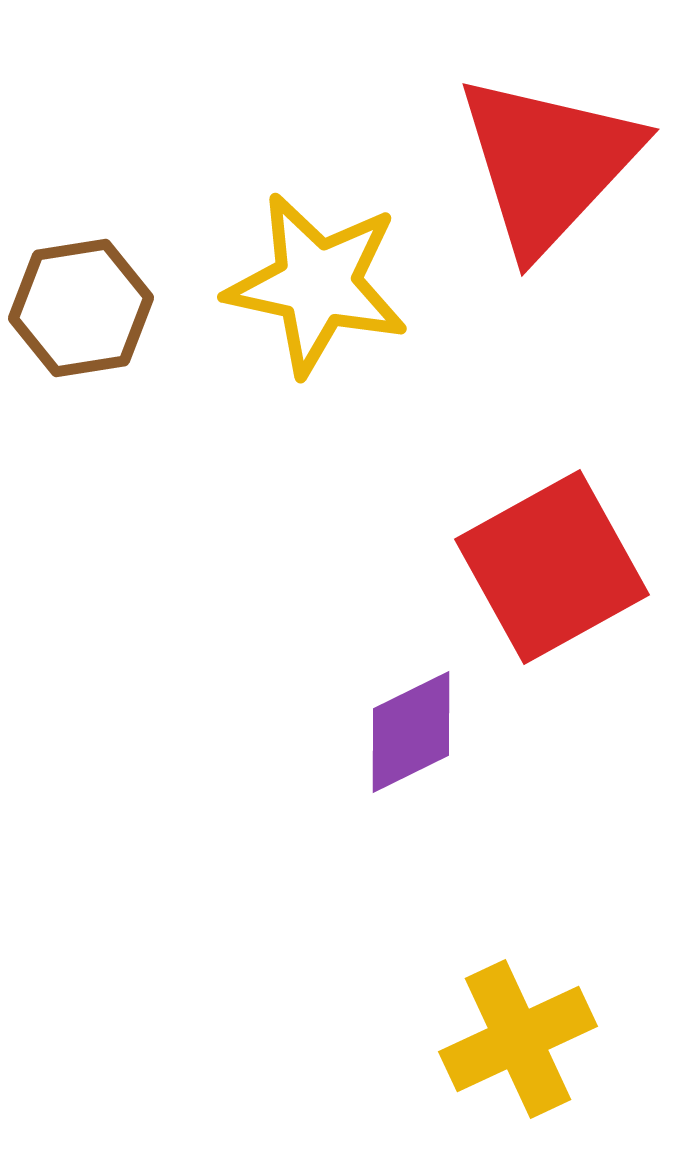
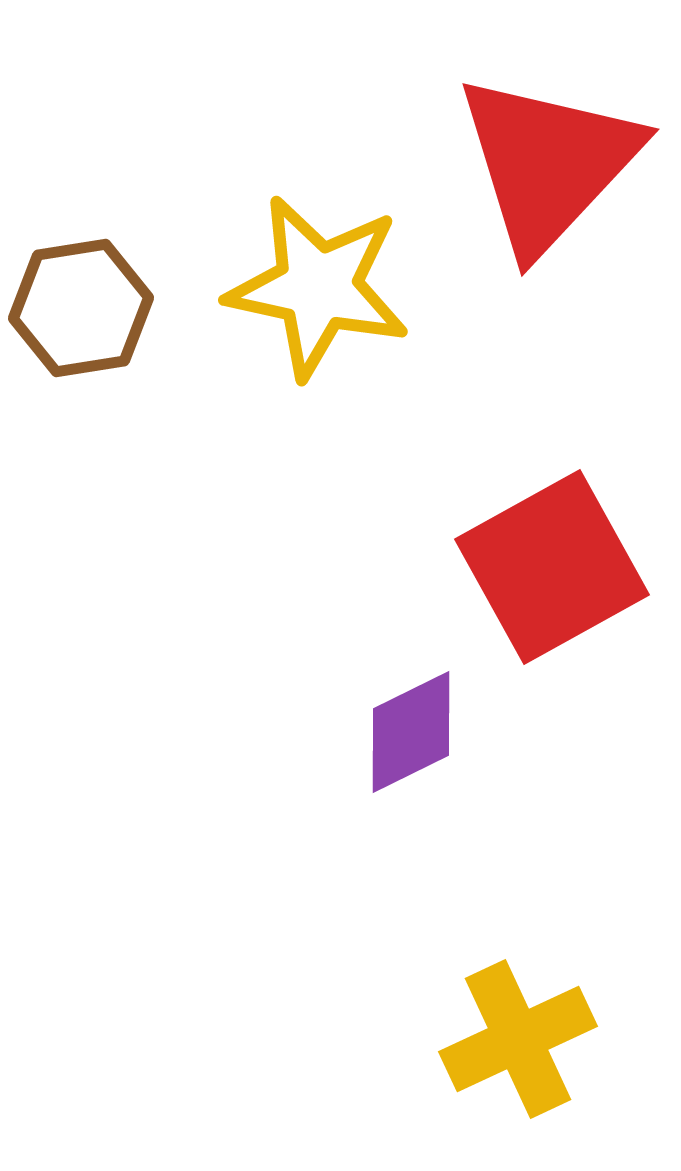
yellow star: moved 1 px right, 3 px down
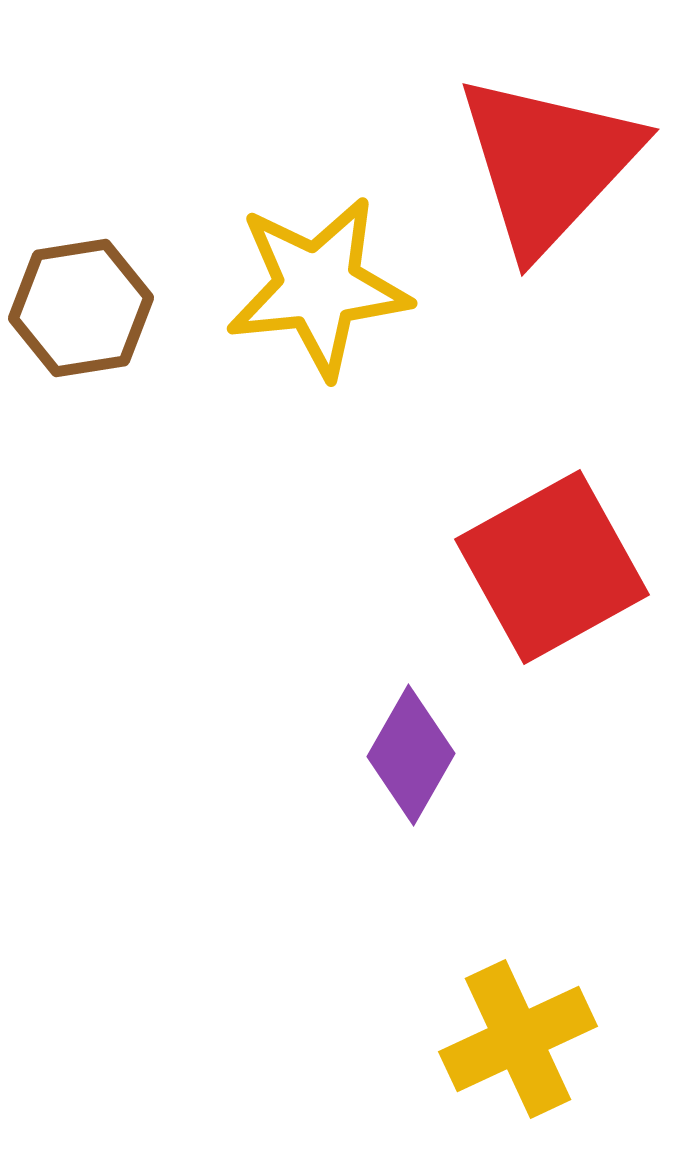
yellow star: rotated 18 degrees counterclockwise
purple diamond: moved 23 px down; rotated 34 degrees counterclockwise
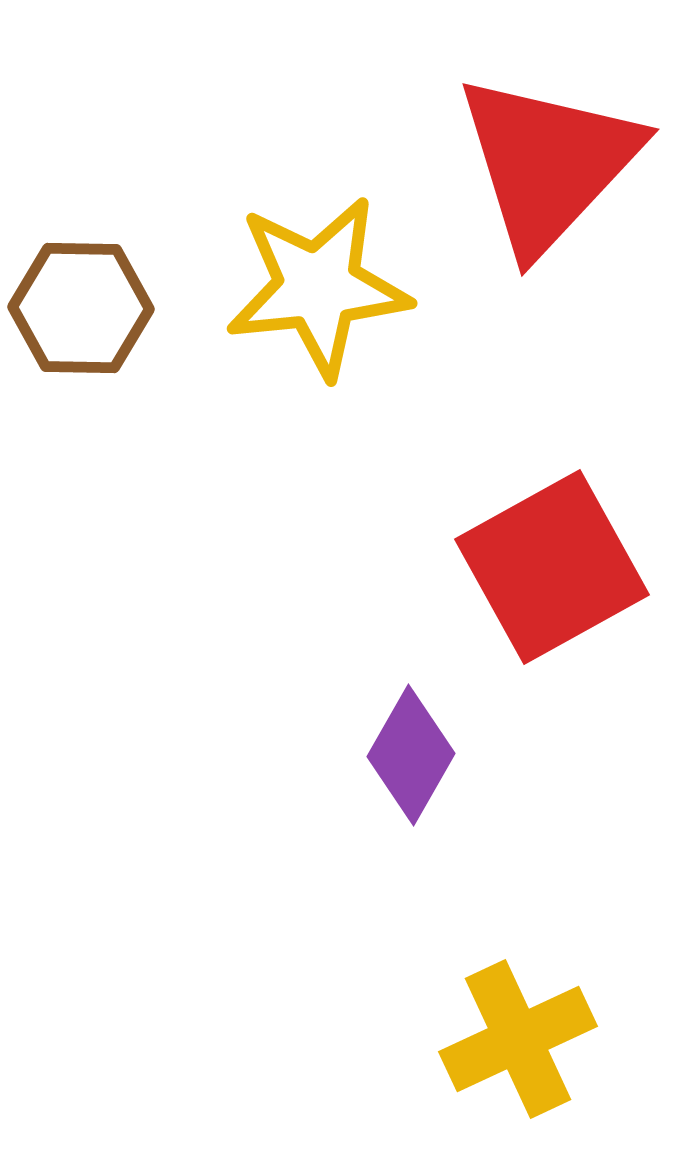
brown hexagon: rotated 10 degrees clockwise
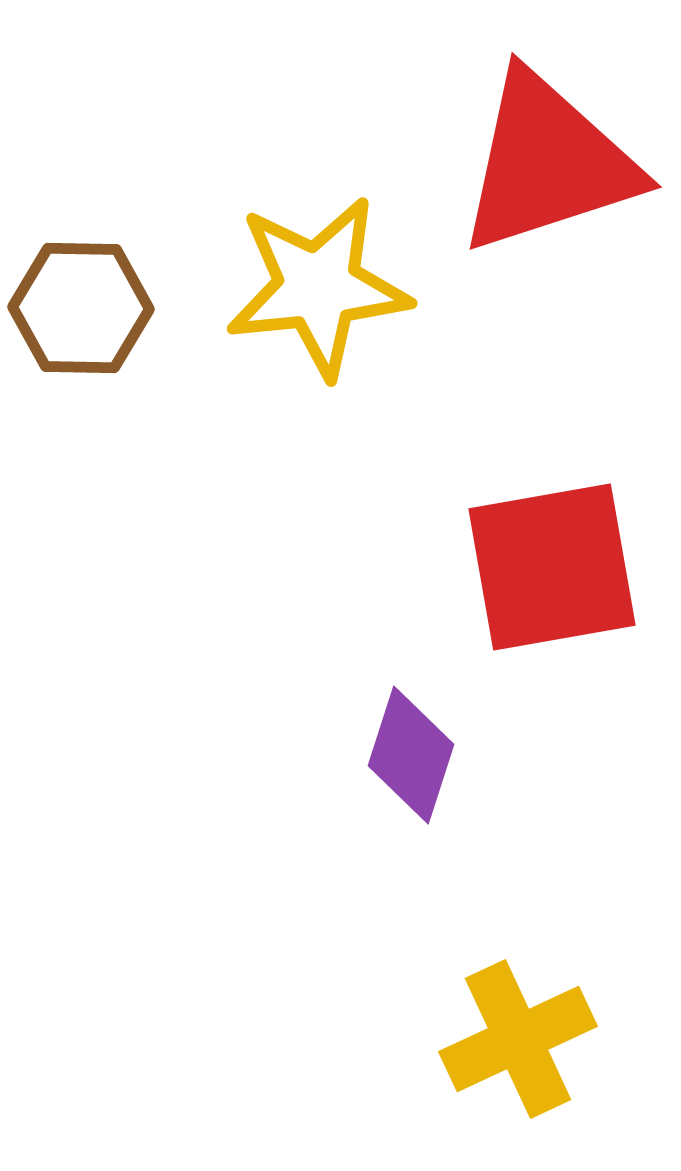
red triangle: rotated 29 degrees clockwise
red square: rotated 19 degrees clockwise
purple diamond: rotated 12 degrees counterclockwise
